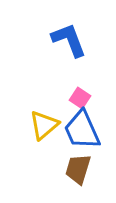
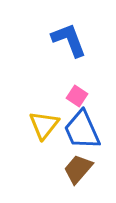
pink square: moved 3 px left, 2 px up
yellow triangle: rotated 12 degrees counterclockwise
brown trapezoid: rotated 24 degrees clockwise
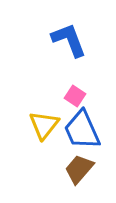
pink square: moved 2 px left
brown trapezoid: moved 1 px right
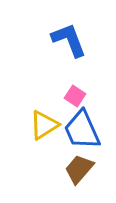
yellow triangle: rotated 20 degrees clockwise
